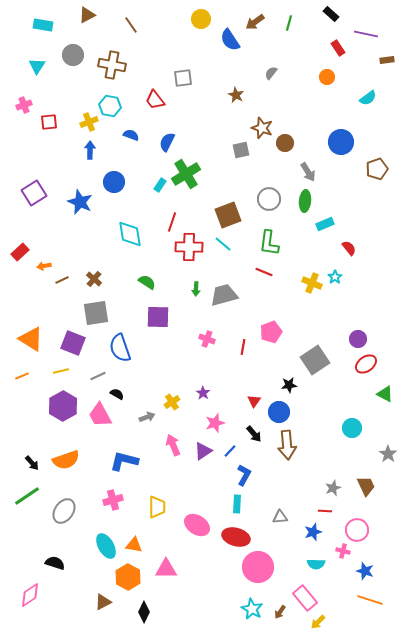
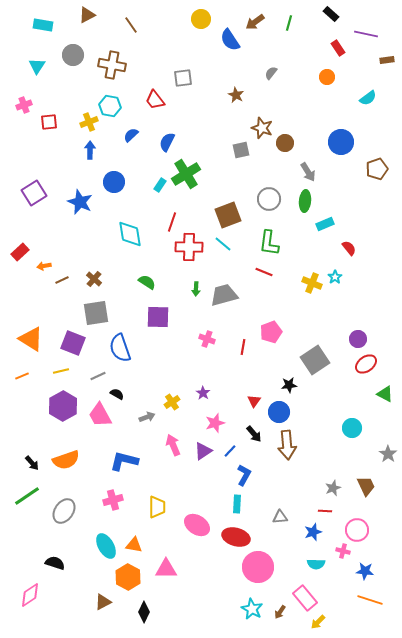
blue semicircle at (131, 135): rotated 63 degrees counterclockwise
blue star at (365, 571): rotated 12 degrees counterclockwise
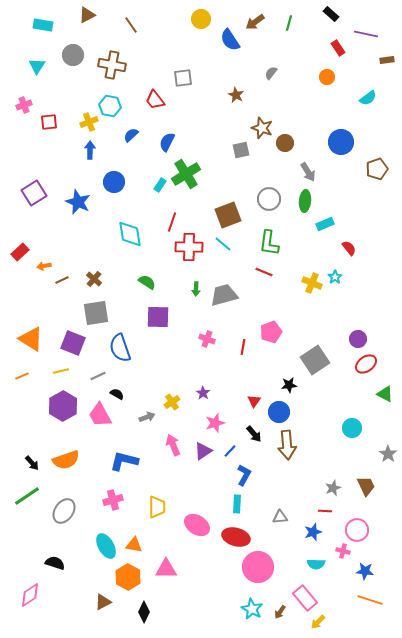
blue star at (80, 202): moved 2 px left
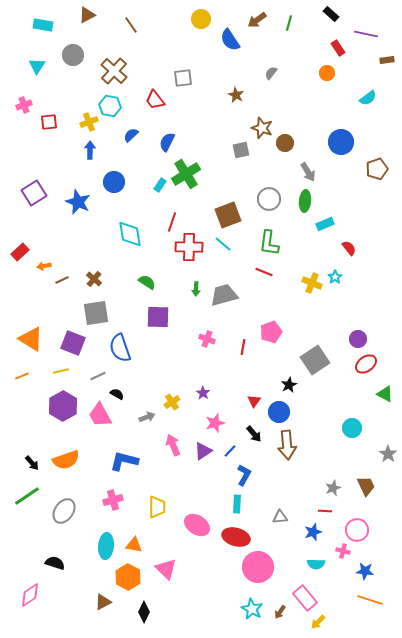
brown arrow at (255, 22): moved 2 px right, 2 px up
brown cross at (112, 65): moved 2 px right, 6 px down; rotated 32 degrees clockwise
orange circle at (327, 77): moved 4 px up
black star at (289, 385): rotated 21 degrees counterclockwise
cyan ellipse at (106, 546): rotated 35 degrees clockwise
pink triangle at (166, 569): rotated 45 degrees clockwise
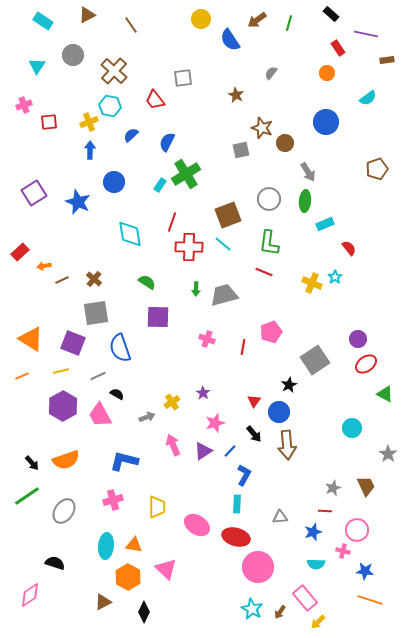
cyan rectangle at (43, 25): moved 4 px up; rotated 24 degrees clockwise
blue circle at (341, 142): moved 15 px left, 20 px up
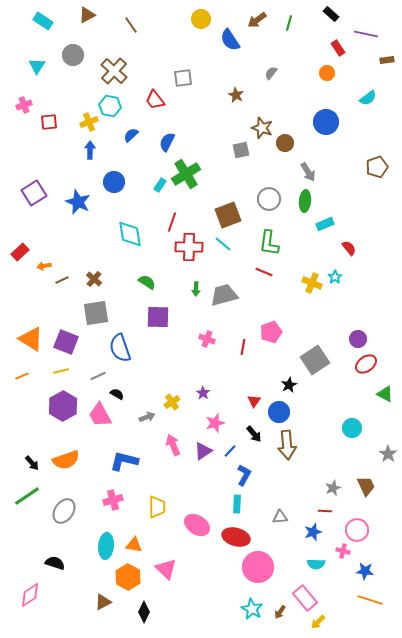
brown pentagon at (377, 169): moved 2 px up
purple square at (73, 343): moved 7 px left, 1 px up
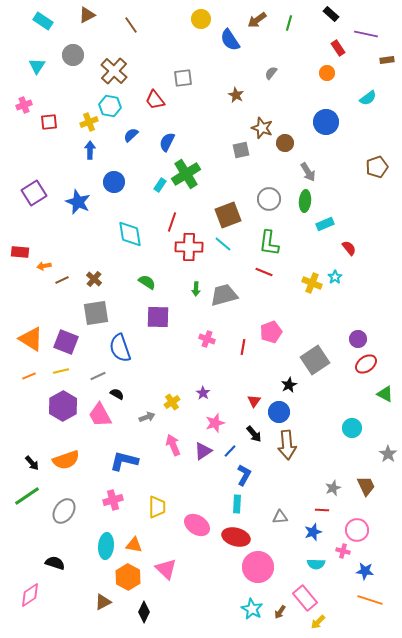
red rectangle at (20, 252): rotated 48 degrees clockwise
orange line at (22, 376): moved 7 px right
red line at (325, 511): moved 3 px left, 1 px up
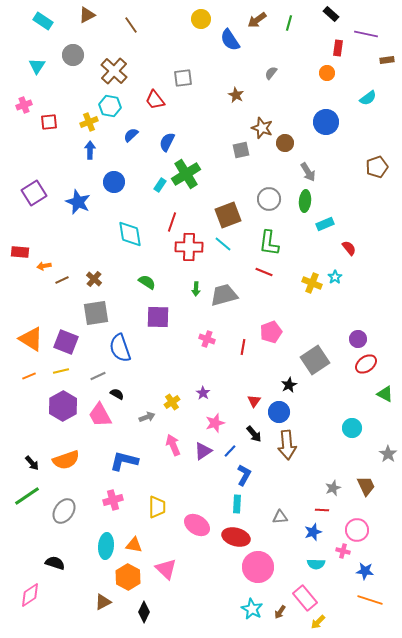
red rectangle at (338, 48): rotated 42 degrees clockwise
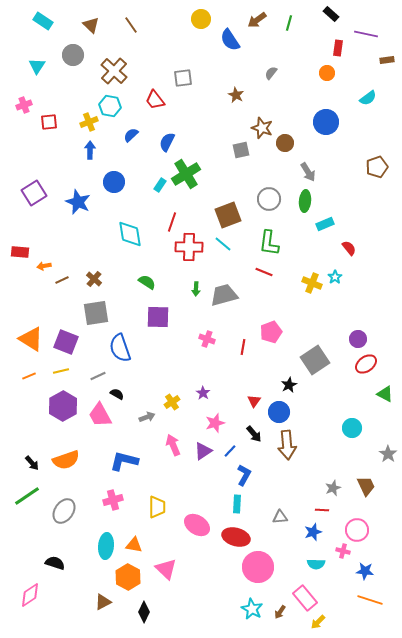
brown triangle at (87, 15): moved 4 px right, 10 px down; rotated 48 degrees counterclockwise
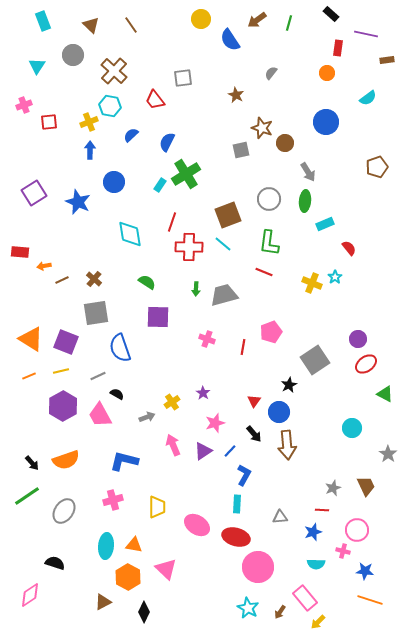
cyan rectangle at (43, 21): rotated 36 degrees clockwise
cyan star at (252, 609): moved 4 px left, 1 px up
